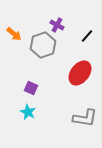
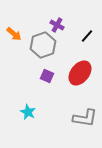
purple square: moved 16 px right, 12 px up
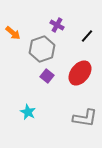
orange arrow: moved 1 px left, 1 px up
gray hexagon: moved 1 px left, 4 px down
purple square: rotated 16 degrees clockwise
